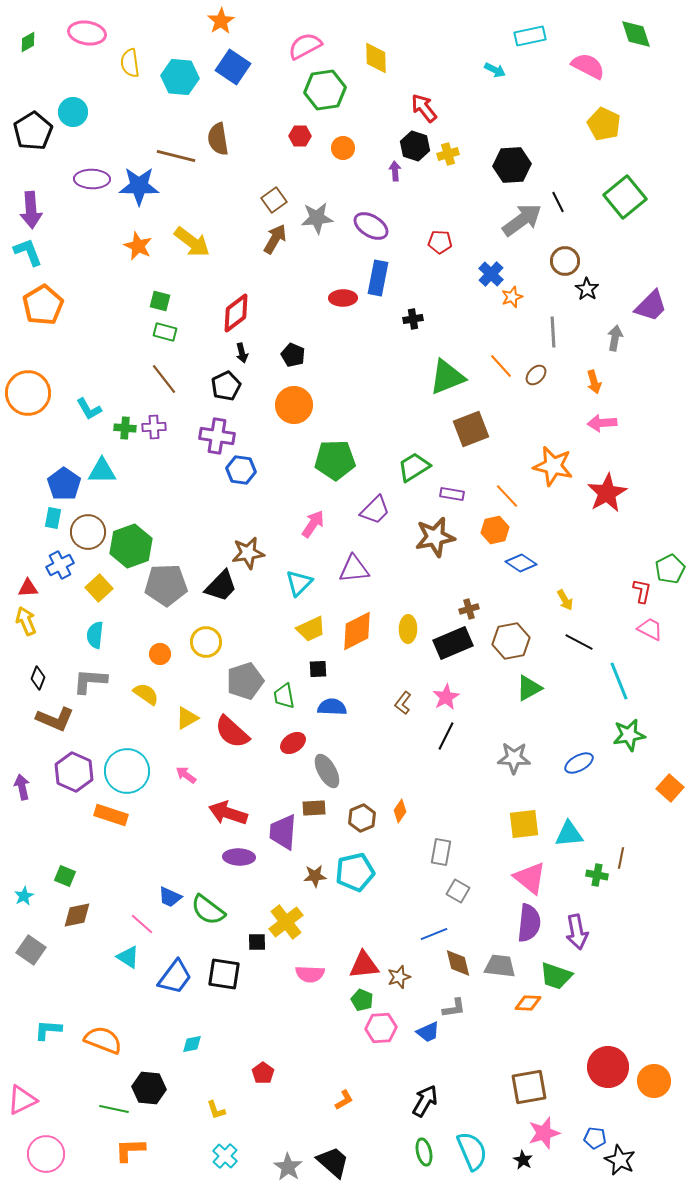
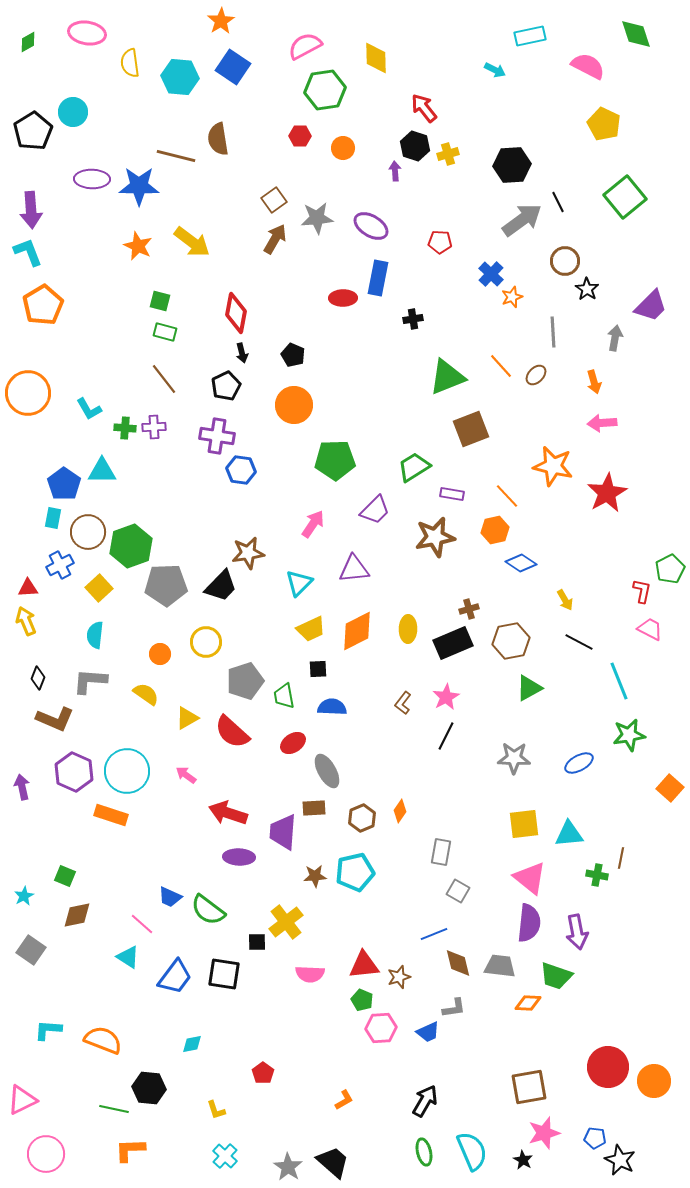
red diamond at (236, 313): rotated 42 degrees counterclockwise
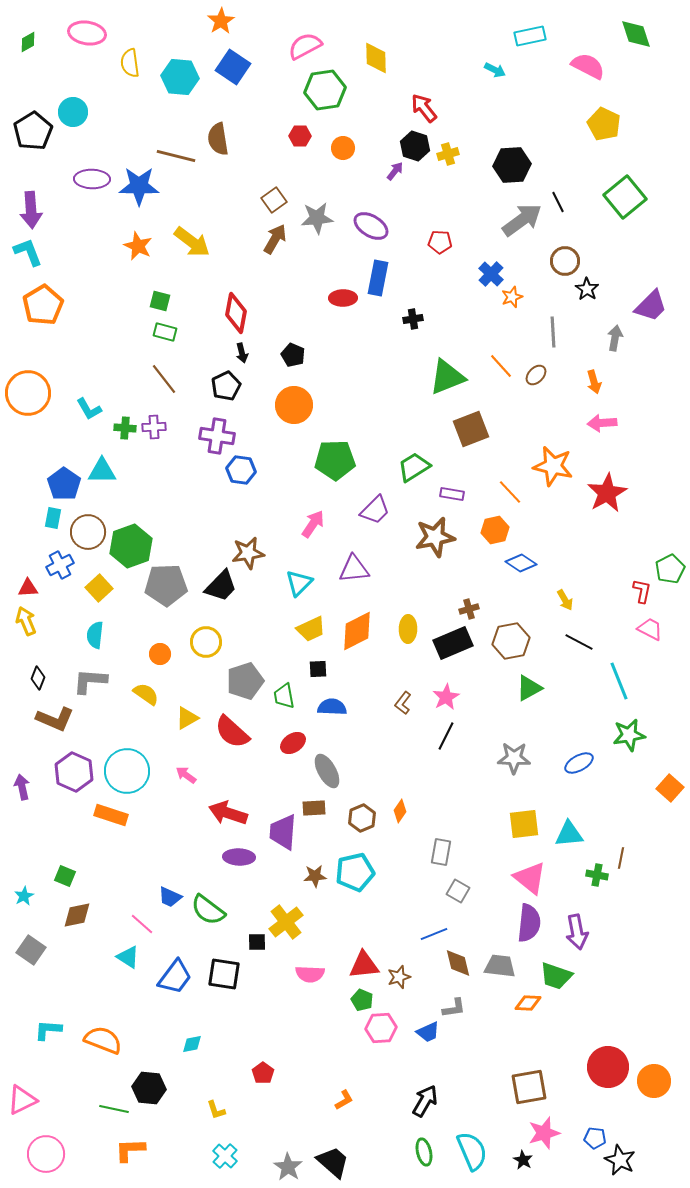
purple arrow at (395, 171): rotated 42 degrees clockwise
orange line at (507, 496): moved 3 px right, 4 px up
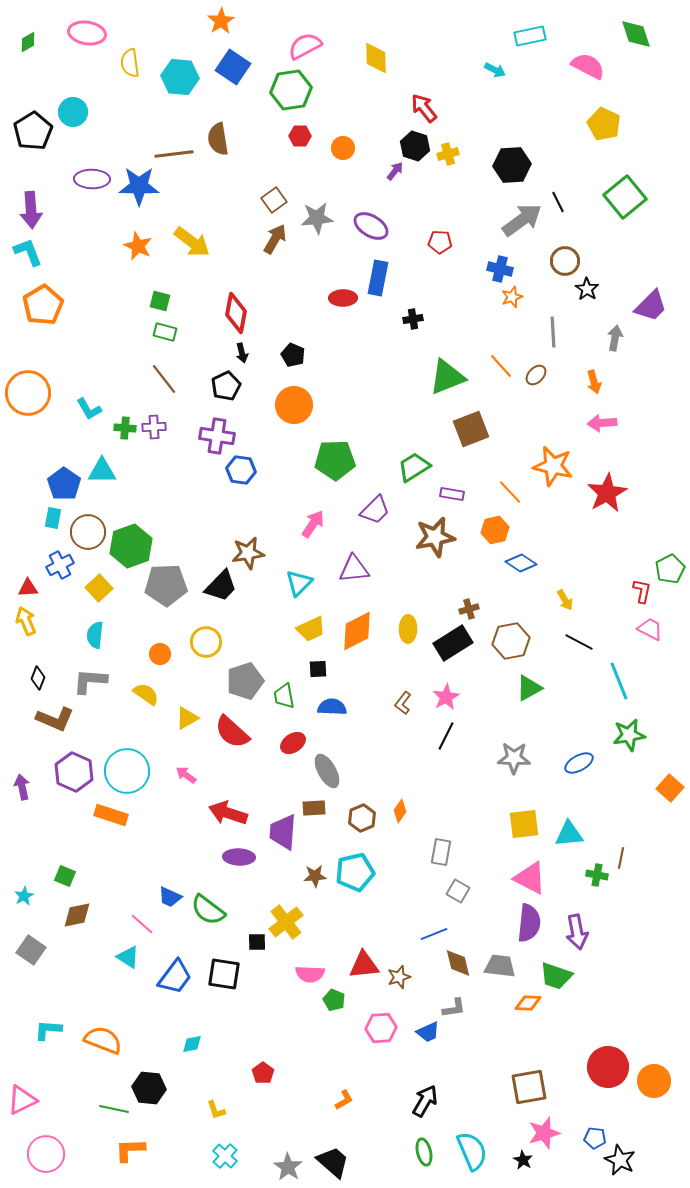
green hexagon at (325, 90): moved 34 px left
brown line at (176, 156): moved 2 px left, 2 px up; rotated 21 degrees counterclockwise
blue cross at (491, 274): moved 9 px right, 5 px up; rotated 30 degrees counterclockwise
black rectangle at (453, 643): rotated 9 degrees counterclockwise
pink triangle at (530, 878): rotated 12 degrees counterclockwise
green pentagon at (362, 1000): moved 28 px left
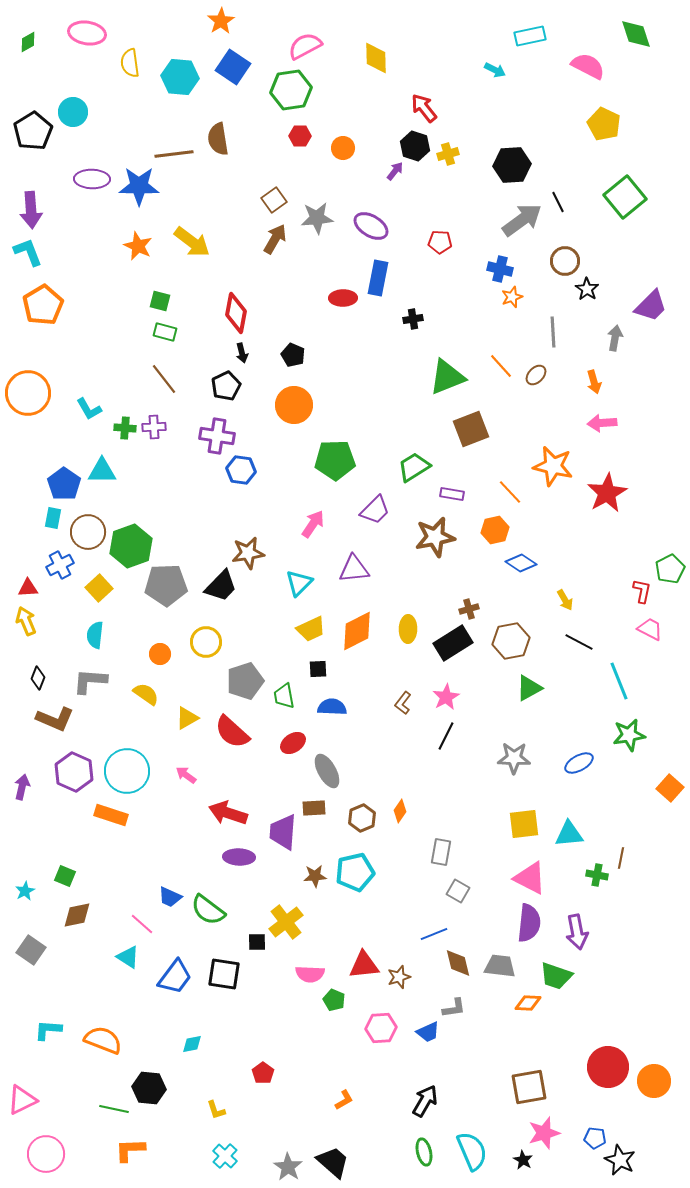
purple arrow at (22, 787): rotated 25 degrees clockwise
cyan star at (24, 896): moved 1 px right, 5 px up
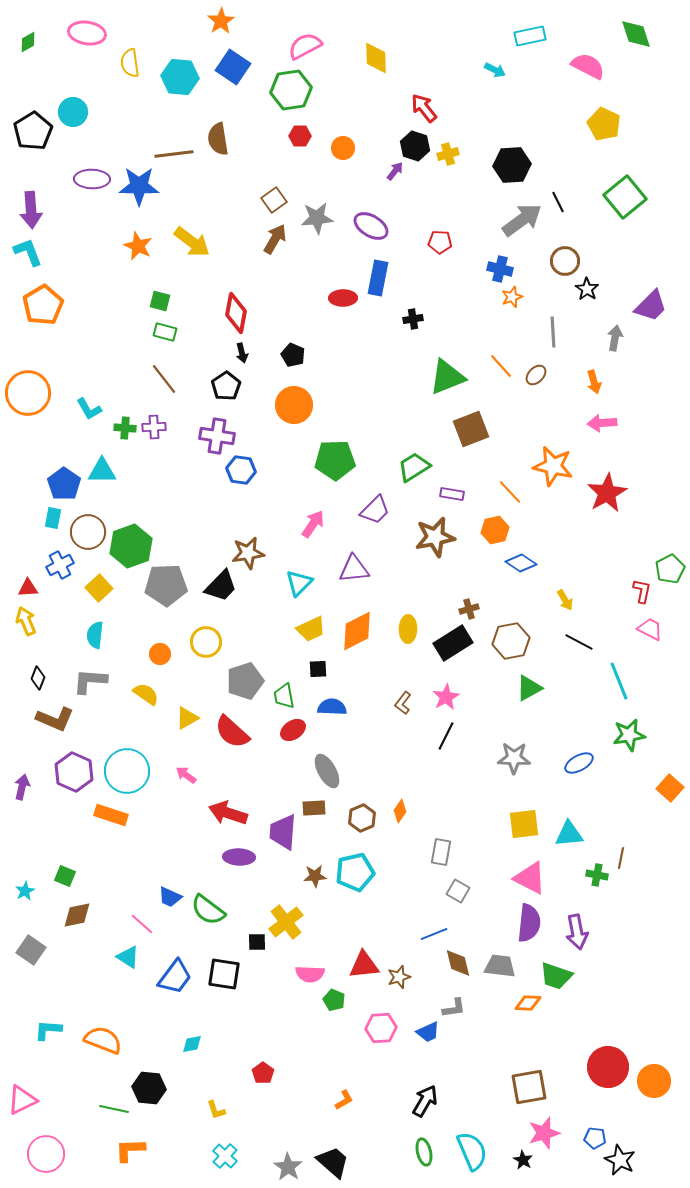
black pentagon at (226, 386): rotated 8 degrees counterclockwise
red ellipse at (293, 743): moved 13 px up
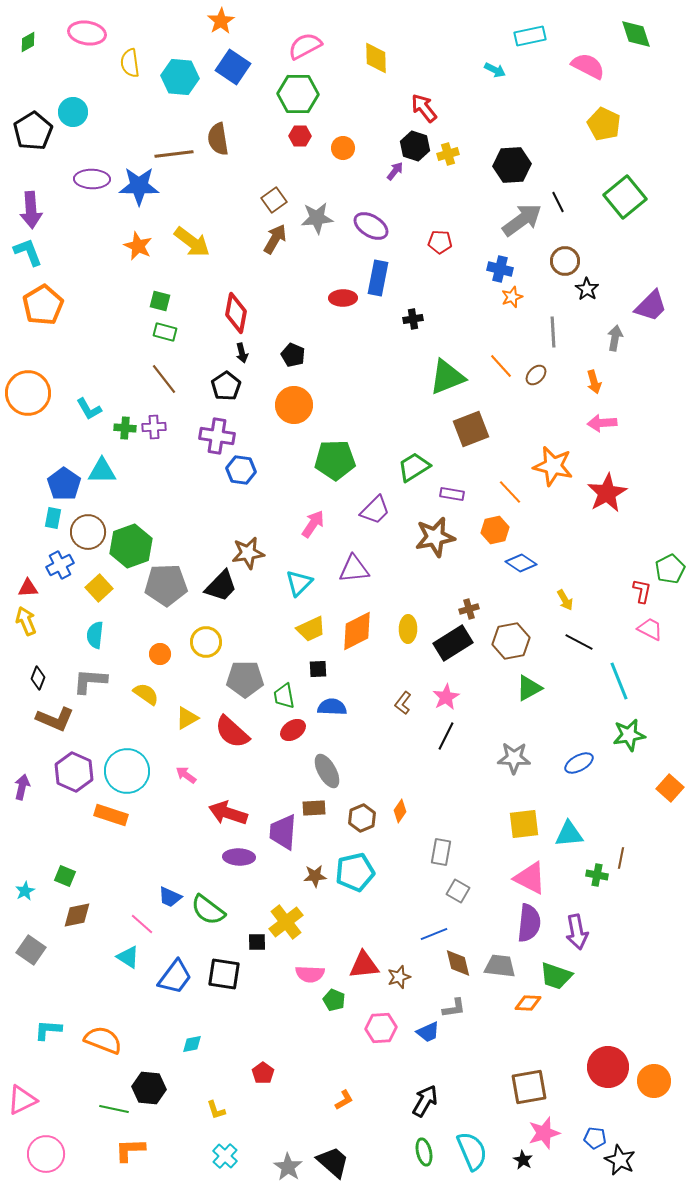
green hexagon at (291, 90): moved 7 px right, 4 px down; rotated 9 degrees clockwise
gray pentagon at (245, 681): moved 2 px up; rotated 18 degrees clockwise
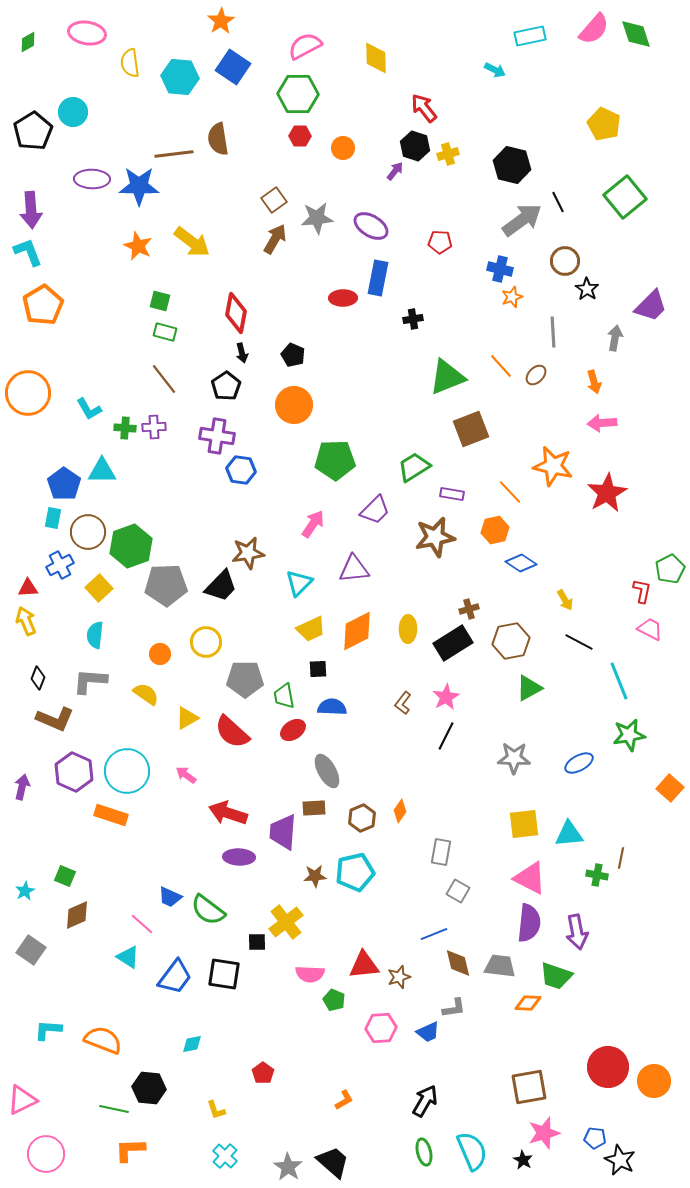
pink semicircle at (588, 66): moved 6 px right, 37 px up; rotated 104 degrees clockwise
black hexagon at (512, 165): rotated 18 degrees clockwise
brown diamond at (77, 915): rotated 12 degrees counterclockwise
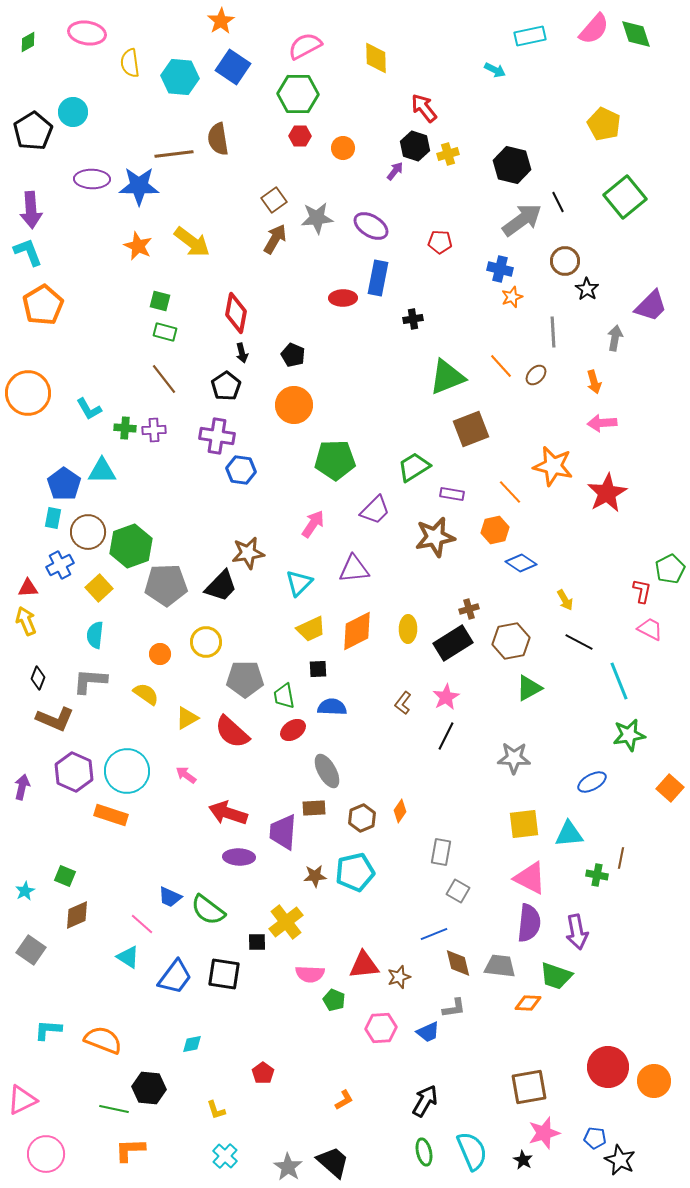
purple cross at (154, 427): moved 3 px down
blue ellipse at (579, 763): moved 13 px right, 19 px down
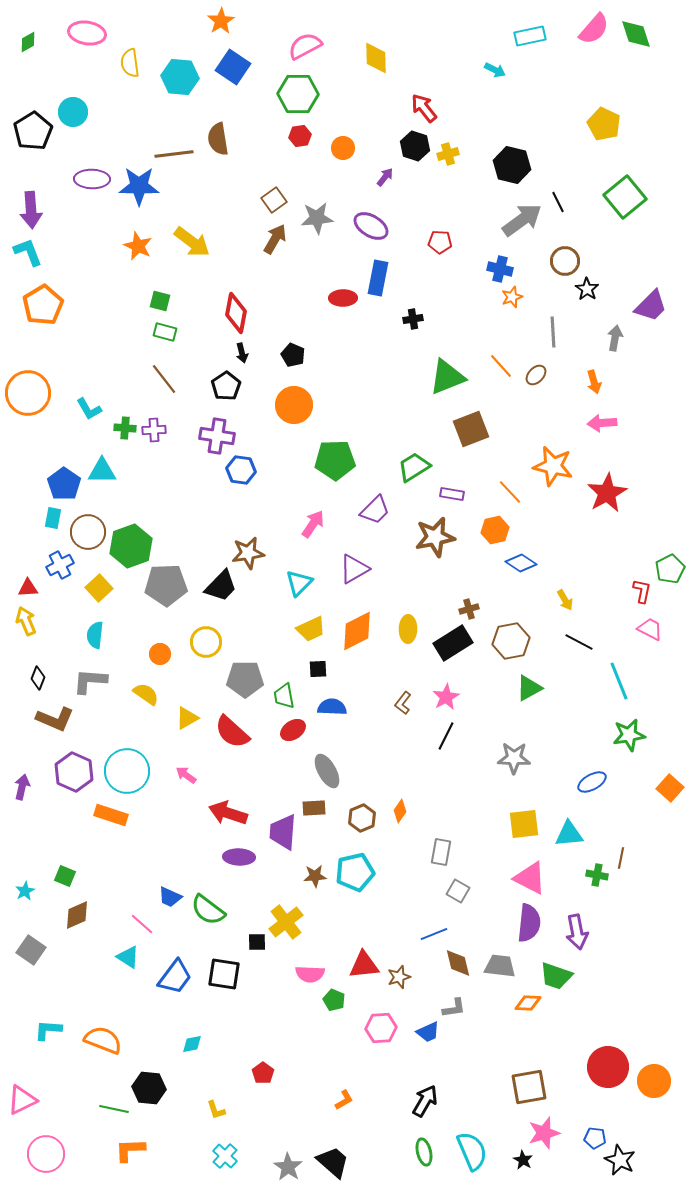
red hexagon at (300, 136): rotated 10 degrees counterclockwise
purple arrow at (395, 171): moved 10 px left, 6 px down
purple triangle at (354, 569): rotated 24 degrees counterclockwise
